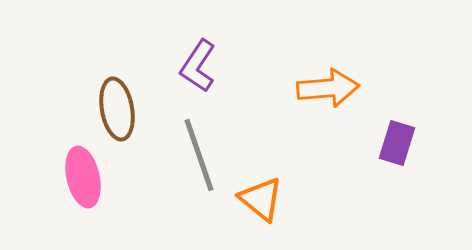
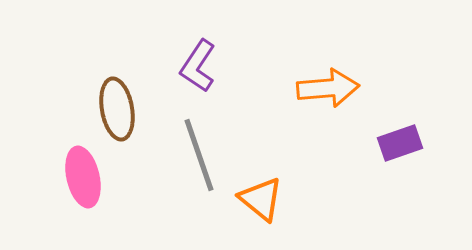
purple rectangle: moved 3 px right; rotated 54 degrees clockwise
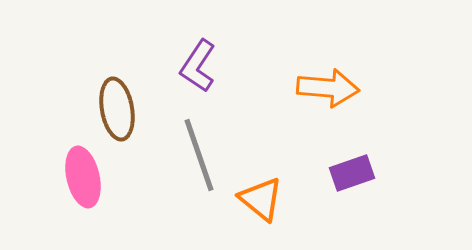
orange arrow: rotated 10 degrees clockwise
purple rectangle: moved 48 px left, 30 px down
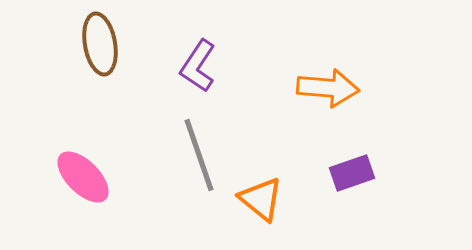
brown ellipse: moved 17 px left, 65 px up
pink ellipse: rotated 32 degrees counterclockwise
